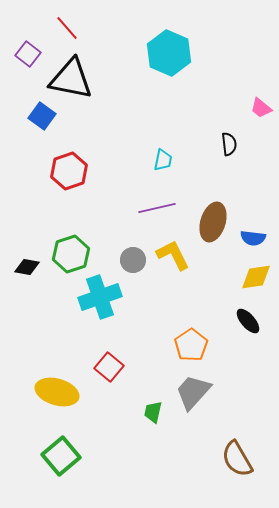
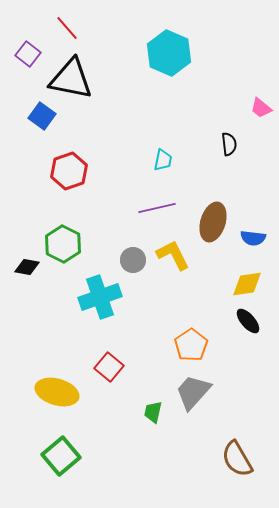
green hexagon: moved 8 px left, 10 px up; rotated 15 degrees counterclockwise
yellow diamond: moved 9 px left, 7 px down
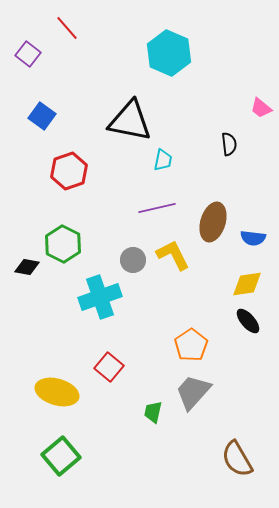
black triangle: moved 59 px right, 42 px down
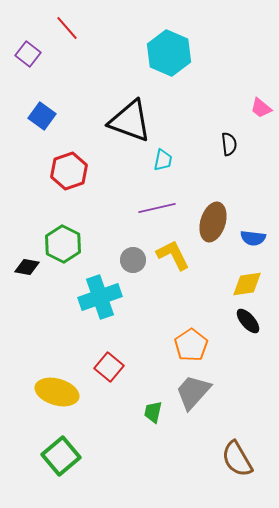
black triangle: rotated 9 degrees clockwise
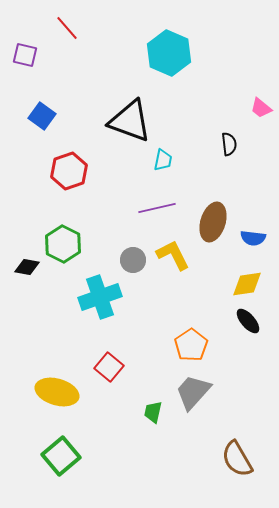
purple square: moved 3 px left, 1 px down; rotated 25 degrees counterclockwise
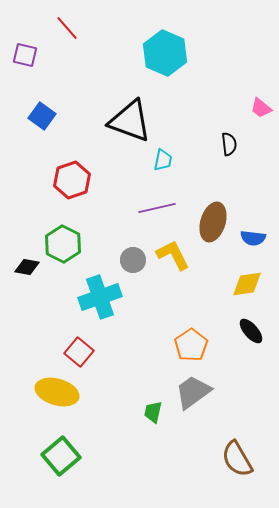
cyan hexagon: moved 4 px left
red hexagon: moved 3 px right, 9 px down
black ellipse: moved 3 px right, 10 px down
red square: moved 30 px left, 15 px up
gray trapezoid: rotated 12 degrees clockwise
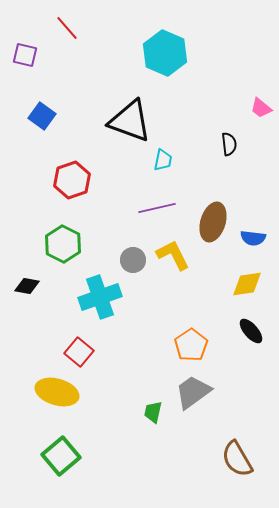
black diamond: moved 19 px down
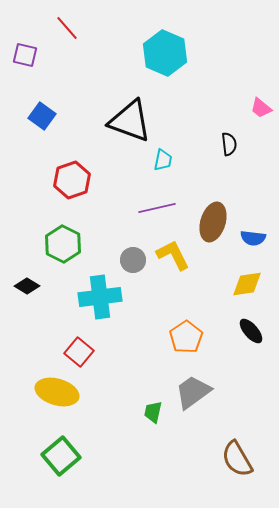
black diamond: rotated 20 degrees clockwise
cyan cross: rotated 12 degrees clockwise
orange pentagon: moved 5 px left, 8 px up
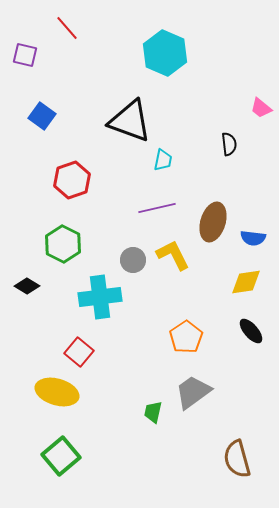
yellow diamond: moved 1 px left, 2 px up
brown semicircle: rotated 15 degrees clockwise
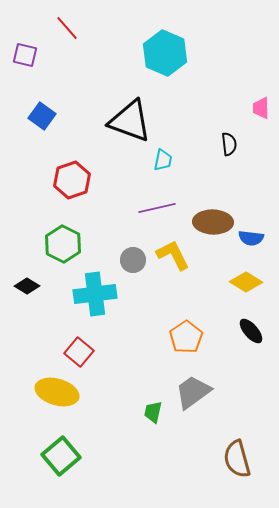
pink trapezoid: rotated 50 degrees clockwise
brown ellipse: rotated 75 degrees clockwise
blue semicircle: moved 2 px left
yellow diamond: rotated 40 degrees clockwise
cyan cross: moved 5 px left, 3 px up
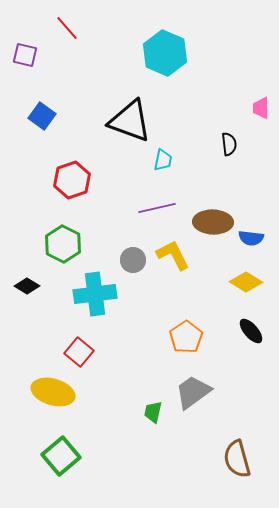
yellow ellipse: moved 4 px left
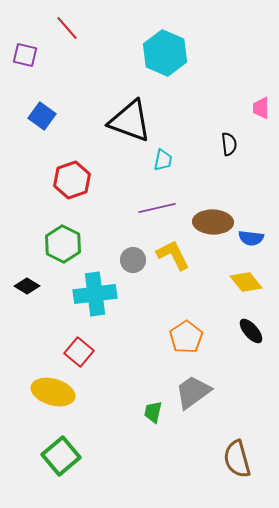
yellow diamond: rotated 20 degrees clockwise
